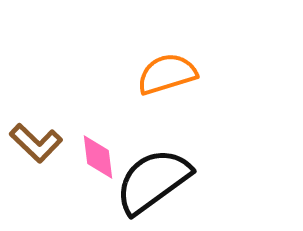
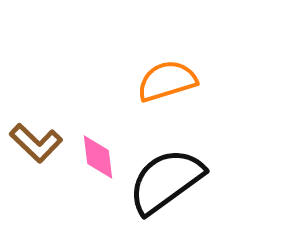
orange semicircle: moved 7 px down
black semicircle: moved 13 px right
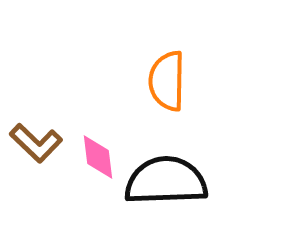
orange semicircle: rotated 72 degrees counterclockwise
black semicircle: rotated 34 degrees clockwise
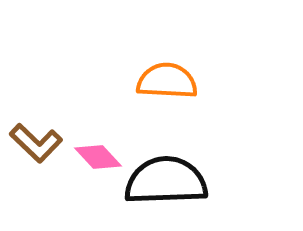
orange semicircle: rotated 92 degrees clockwise
pink diamond: rotated 36 degrees counterclockwise
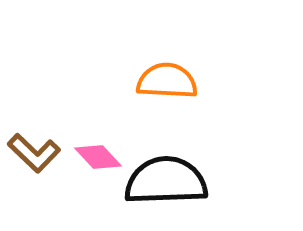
brown L-shape: moved 2 px left, 10 px down
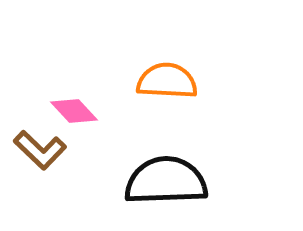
brown L-shape: moved 6 px right, 3 px up
pink diamond: moved 24 px left, 46 px up
